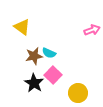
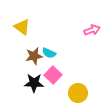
black star: rotated 30 degrees counterclockwise
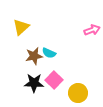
yellow triangle: moved 1 px left; rotated 42 degrees clockwise
pink square: moved 1 px right, 5 px down
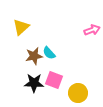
cyan semicircle: rotated 24 degrees clockwise
pink square: rotated 24 degrees counterclockwise
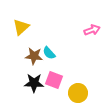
brown star: rotated 18 degrees clockwise
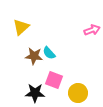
black star: moved 1 px right, 10 px down
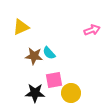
yellow triangle: rotated 18 degrees clockwise
pink square: rotated 30 degrees counterclockwise
yellow circle: moved 7 px left
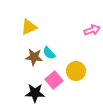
yellow triangle: moved 8 px right
brown star: moved 1 px down
pink square: rotated 30 degrees counterclockwise
yellow circle: moved 5 px right, 22 px up
